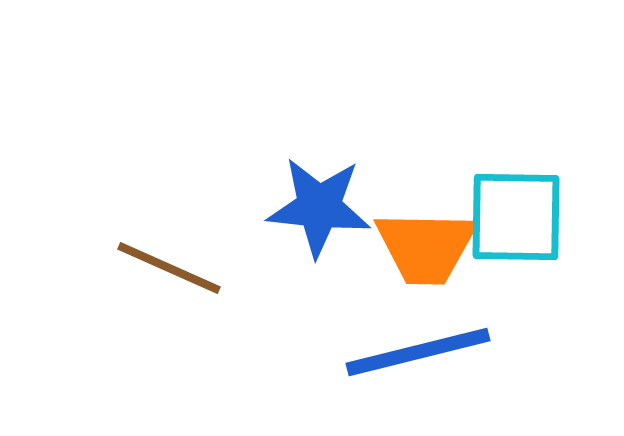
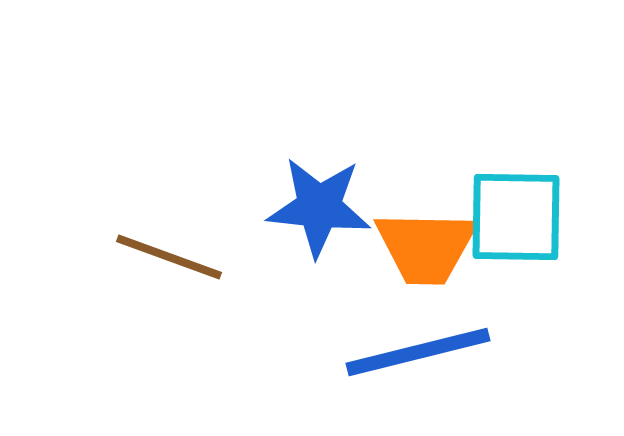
brown line: moved 11 px up; rotated 4 degrees counterclockwise
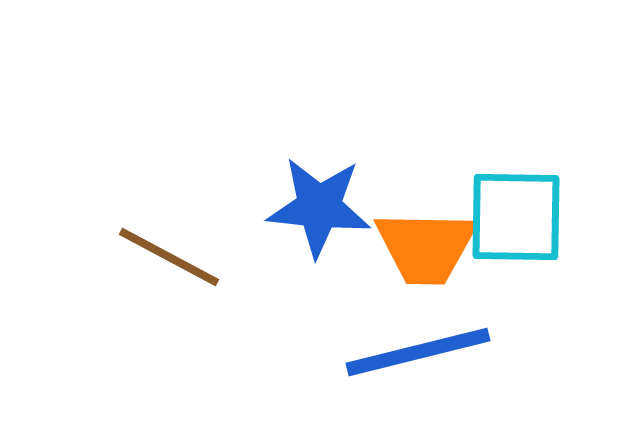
brown line: rotated 8 degrees clockwise
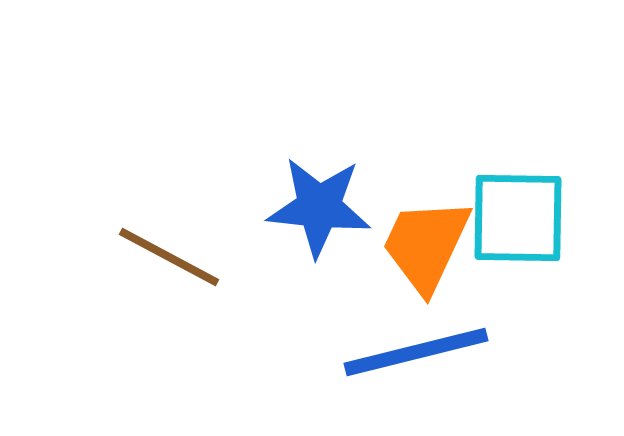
cyan square: moved 2 px right, 1 px down
orange trapezoid: moved 2 px up; rotated 114 degrees clockwise
blue line: moved 2 px left
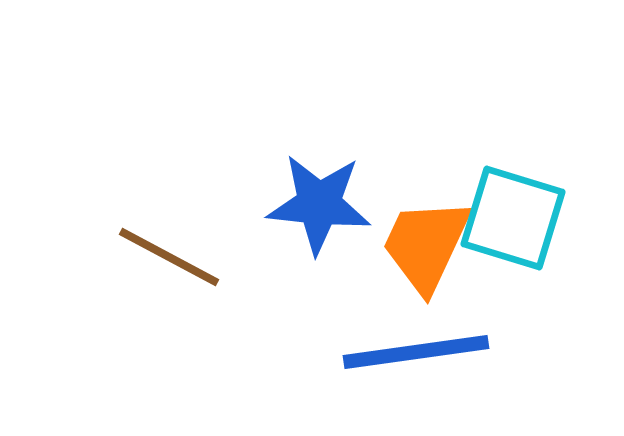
blue star: moved 3 px up
cyan square: moved 5 px left; rotated 16 degrees clockwise
blue line: rotated 6 degrees clockwise
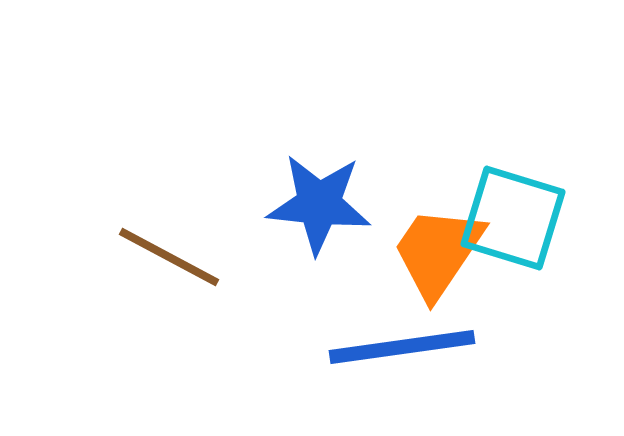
orange trapezoid: moved 12 px right, 7 px down; rotated 9 degrees clockwise
blue line: moved 14 px left, 5 px up
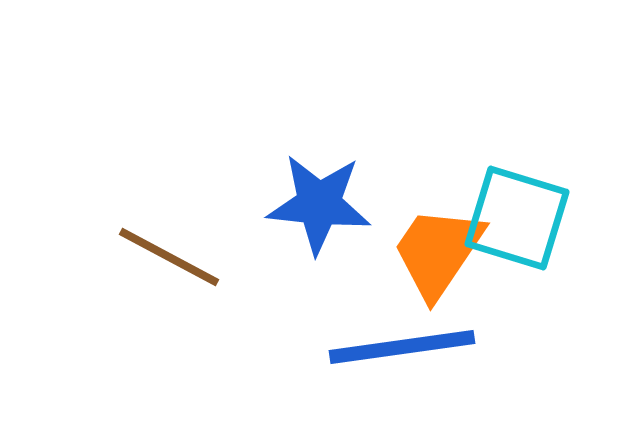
cyan square: moved 4 px right
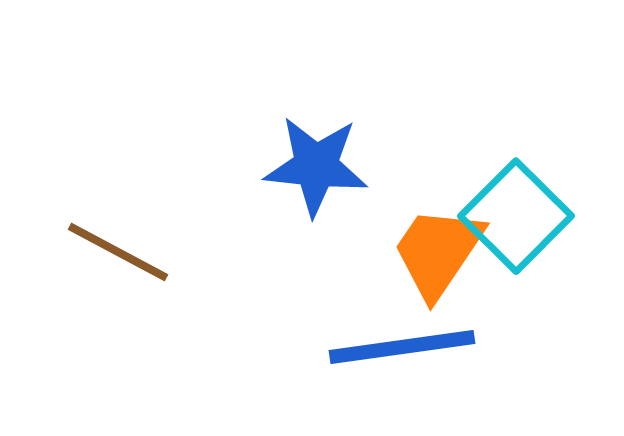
blue star: moved 3 px left, 38 px up
cyan square: moved 1 px left, 2 px up; rotated 28 degrees clockwise
brown line: moved 51 px left, 5 px up
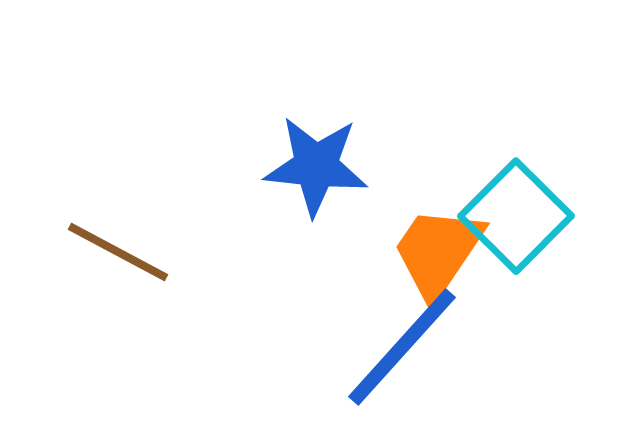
blue line: rotated 40 degrees counterclockwise
